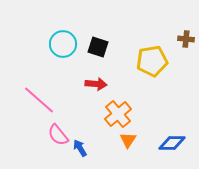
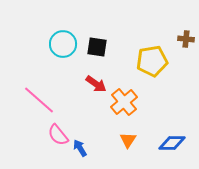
black square: moved 1 px left; rotated 10 degrees counterclockwise
red arrow: rotated 30 degrees clockwise
orange cross: moved 6 px right, 12 px up
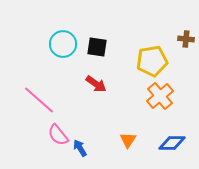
orange cross: moved 36 px right, 6 px up
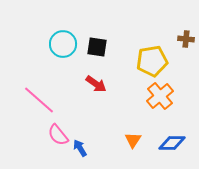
orange triangle: moved 5 px right
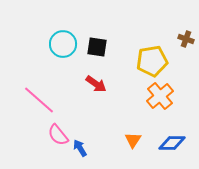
brown cross: rotated 14 degrees clockwise
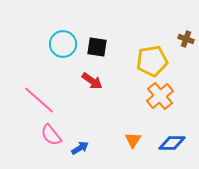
red arrow: moved 4 px left, 3 px up
pink semicircle: moved 7 px left
blue arrow: rotated 90 degrees clockwise
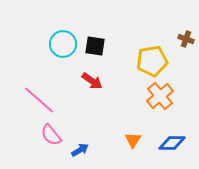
black square: moved 2 px left, 1 px up
blue arrow: moved 2 px down
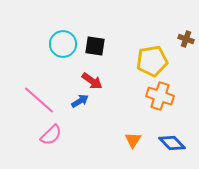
orange cross: rotated 32 degrees counterclockwise
pink semicircle: rotated 95 degrees counterclockwise
blue diamond: rotated 44 degrees clockwise
blue arrow: moved 49 px up
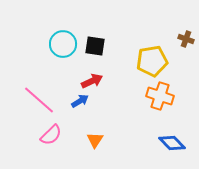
red arrow: rotated 60 degrees counterclockwise
orange triangle: moved 38 px left
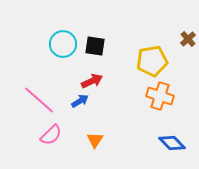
brown cross: moved 2 px right; rotated 28 degrees clockwise
